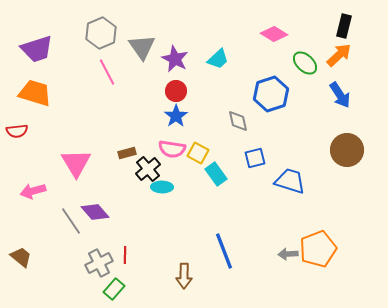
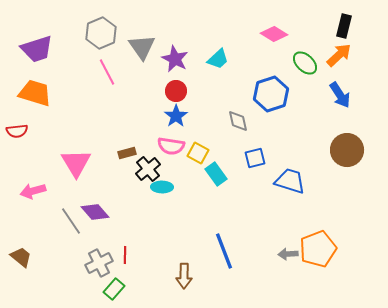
pink semicircle: moved 1 px left, 3 px up
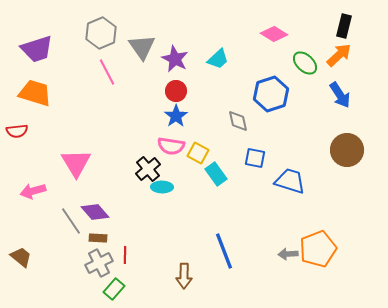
brown rectangle: moved 29 px left, 85 px down; rotated 18 degrees clockwise
blue square: rotated 25 degrees clockwise
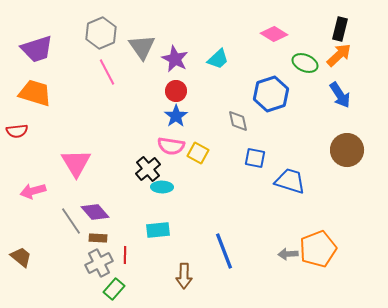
black rectangle: moved 4 px left, 3 px down
green ellipse: rotated 20 degrees counterclockwise
cyan rectangle: moved 58 px left, 56 px down; rotated 60 degrees counterclockwise
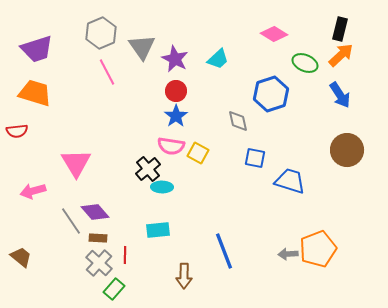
orange arrow: moved 2 px right
gray cross: rotated 20 degrees counterclockwise
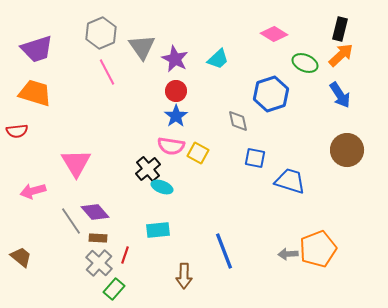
cyan ellipse: rotated 20 degrees clockwise
red line: rotated 18 degrees clockwise
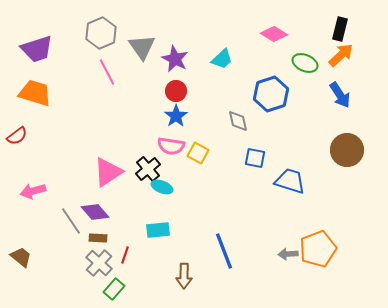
cyan trapezoid: moved 4 px right
red semicircle: moved 5 px down; rotated 30 degrees counterclockwise
pink triangle: moved 32 px right, 9 px down; rotated 28 degrees clockwise
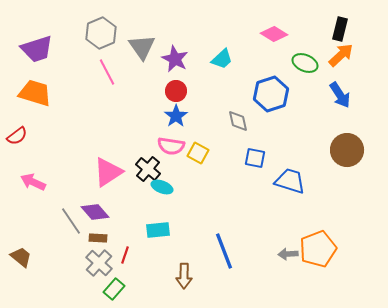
black cross: rotated 10 degrees counterclockwise
pink arrow: moved 9 px up; rotated 40 degrees clockwise
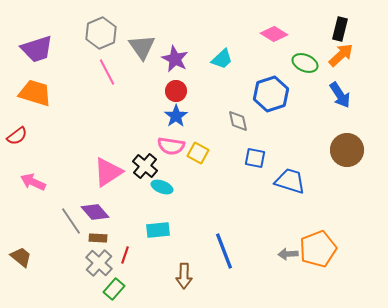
black cross: moved 3 px left, 3 px up
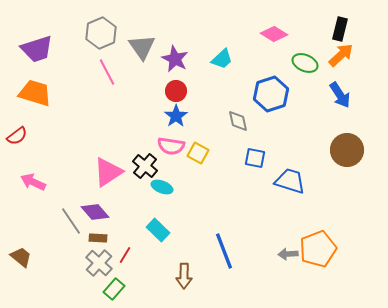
cyan rectangle: rotated 50 degrees clockwise
red line: rotated 12 degrees clockwise
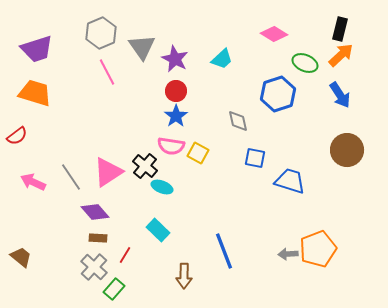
blue hexagon: moved 7 px right
gray line: moved 44 px up
gray cross: moved 5 px left, 4 px down
